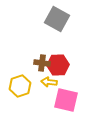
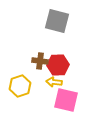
gray square: moved 2 px down; rotated 15 degrees counterclockwise
brown cross: moved 2 px left, 2 px up
yellow arrow: moved 5 px right
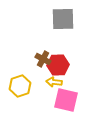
gray square: moved 6 px right, 2 px up; rotated 15 degrees counterclockwise
brown cross: moved 3 px right, 2 px up; rotated 21 degrees clockwise
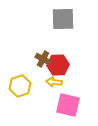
pink square: moved 2 px right, 5 px down
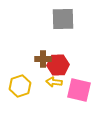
brown cross: rotated 28 degrees counterclockwise
pink square: moved 11 px right, 15 px up
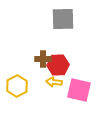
yellow hexagon: moved 3 px left; rotated 10 degrees counterclockwise
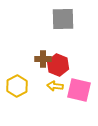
red hexagon: rotated 25 degrees clockwise
yellow arrow: moved 1 px right, 4 px down
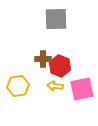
gray square: moved 7 px left
red hexagon: moved 2 px right, 1 px down
yellow hexagon: moved 1 px right; rotated 20 degrees clockwise
pink square: moved 3 px right, 1 px up; rotated 25 degrees counterclockwise
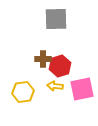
red hexagon: rotated 20 degrees clockwise
yellow hexagon: moved 5 px right, 6 px down
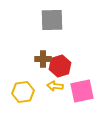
gray square: moved 4 px left, 1 px down
pink square: moved 2 px down
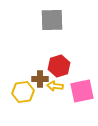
brown cross: moved 3 px left, 20 px down
red hexagon: moved 1 px left
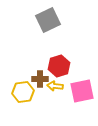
gray square: moved 4 px left; rotated 25 degrees counterclockwise
